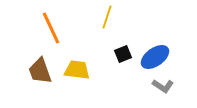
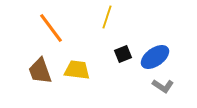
orange line: rotated 12 degrees counterclockwise
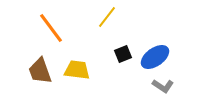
yellow line: rotated 20 degrees clockwise
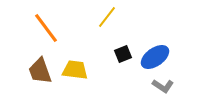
orange line: moved 5 px left
yellow trapezoid: moved 2 px left
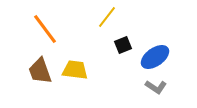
orange line: moved 1 px left, 1 px down
black square: moved 9 px up
gray L-shape: moved 7 px left, 1 px down
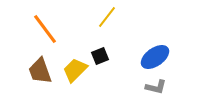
black square: moved 23 px left, 11 px down
yellow trapezoid: rotated 52 degrees counterclockwise
gray L-shape: rotated 20 degrees counterclockwise
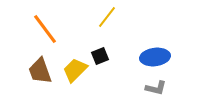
blue ellipse: rotated 28 degrees clockwise
gray L-shape: moved 1 px down
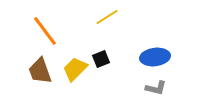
yellow line: rotated 20 degrees clockwise
orange line: moved 2 px down
black square: moved 1 px right, 3 px down
yellow trapezoid: moved 1 px up
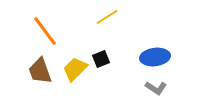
gray L-shape: rotated 20 degrees clockwise
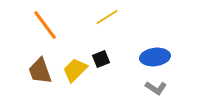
orange line: moved 6 px up
yellow trapezoid: moved 1 px down
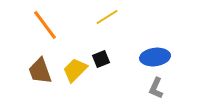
gray L-shape: rotated 80 degrees clockwise
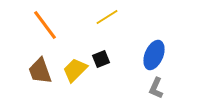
blue ellipse: moved 1 px left, 2 px up; rotated 60 degrees counterclockwise
